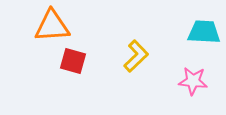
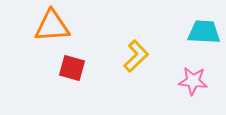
red square: moved 1 px left, 7 px down
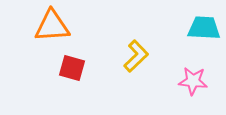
cyan trapezoid: moved 4 px up
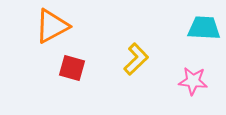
orange triangle: rotated 24 degrees counterclockwise
yellow L-shape: moved 3 px down
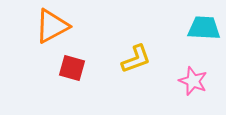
yellow L-shape: rotated 24 degrees clockwise
pink star: rotated 16 degrees clockwise
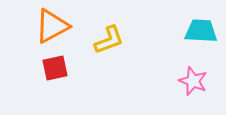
cyan trapezoid: moved 3 px left, 3 px down
yellow L-shape: moved 27 px left, 19 px up
red square: moved 17 px left; rotated 28 degrees counterclockwise
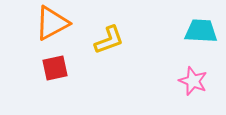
orange triangle: moved 3 px up
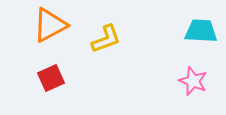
orange triangle: moved 2 px left, 2 px down
yellow L-shape: moved 3 px left, 1 px up
red square: moved 4 px left, 10 px down; rotated 12 degrees counterclockwise
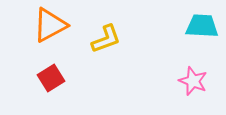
cyan trapezoid: moved 1 px right, 5 px up
red square: rotated 8 degrees counterclockwise
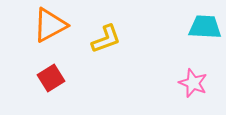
cyan trapezoid: moved 3 px right, 1 px down
pink star: moved 2 px down
